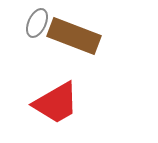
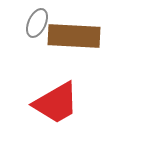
brown rectangle: rotated 18 degrees counterclockwise
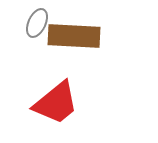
red trapezoid: rotated 9 degrees counterclockwise
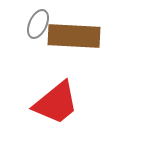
gray ellipse: moved 1 px right, 1 px down
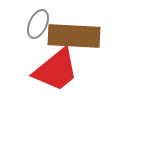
red trapezoid: moved 33 px up
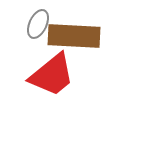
red trapezoid: moved 4 px left, 5 px down
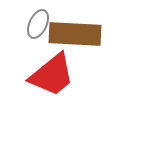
brown rectangle: moved 1 px right, 2 px up
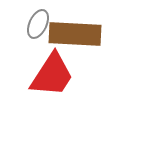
red trapezoid: rotated 18 degrees counterclockwise
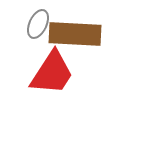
red trapezoid: moved 2 px up
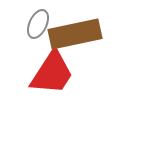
brown rectangle: rotated 15 degrees counterclockwise
